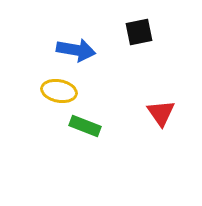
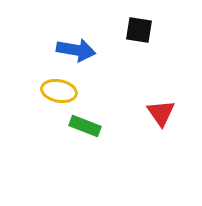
black square: moved 2 px up; rotated 20 degrees clockwise
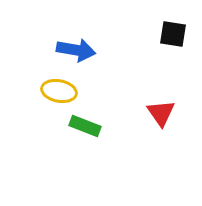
black square: moved 34 px right, 4 px down
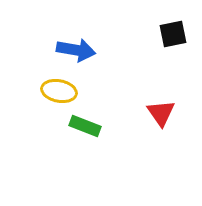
black square: rotated 20 degrees counterclockwise
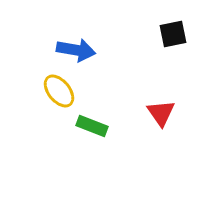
yellow ellipse: rotated 40 degrees clockwise
green rectangle: moved 7 px right
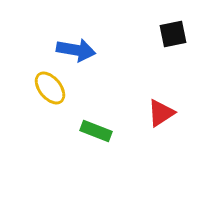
yellow ellipse: moved 9 px left, 3 px up
red triangle: rotated 32 degrees clockwise
green rectangle: moved 4 px right, 5 px down
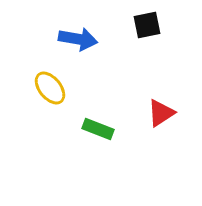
black square: moved 26 px left, 9 px up
blue arrow: moved 2 px right, 11 px up
green rectangle: moved 2 px right, 2 px up
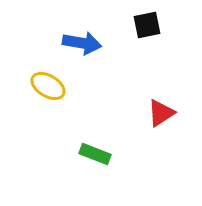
blue arrow: moved 4 px right, 4 px down
yellow ellipse: moved 2 px left, 2 px up; rotated 20 degrees counterclockwise
green rectangle: moved 3 px left, 25 px down
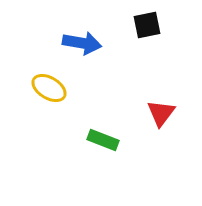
yellow ellipse: moved 1 px right, 2 px down
red triangle: rotated 20 degrees counterclockwise
green rectangle: moved 8 px right, 14 px up
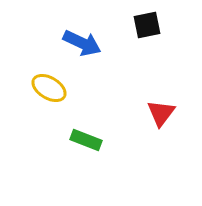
blue arrow: rotated 15 degrees clockwise
green rectangle: moved 17 px left
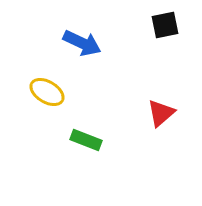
black square: moved 18 px right
yellow ellipse: moved 2 px left, 4 px down
red triangle: rotated 12 degrees clockwise
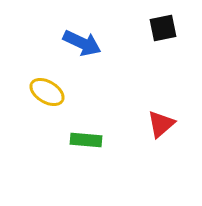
black square: moved 2 px left, 3 px down
red triangle: moved 11 px down
green rectangle: rotated 16 degrees counterclockwise
